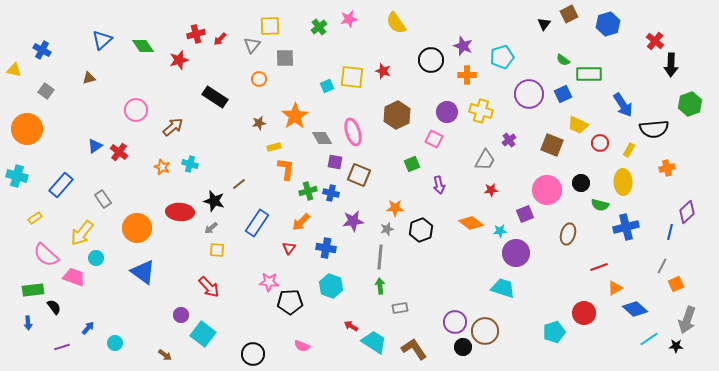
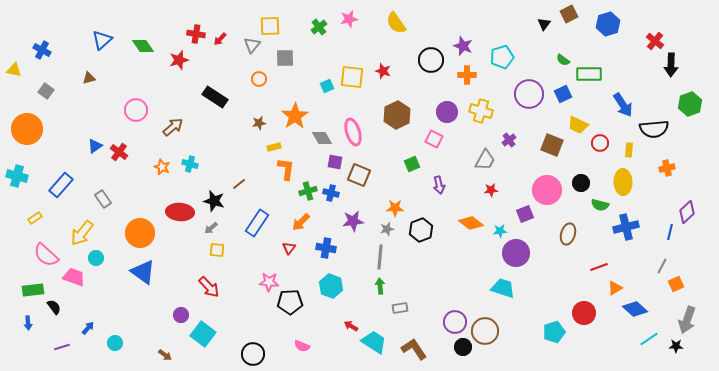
red cross at (196, 34): rotated 24 degrees clockwise
yellow rectangle at (629, 150): rotated 24 degrees counterclockwise
orange circle at (137, 228): moved 3 px right, 5 px down
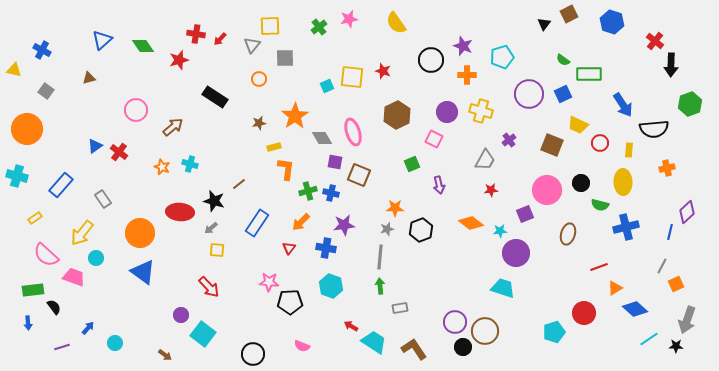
blue hexagon at (608, 24): moved 4 px right, 2 px up; rotated 25 degrees counterclockwise
purple star at (353, 221): moved 9 px left, 4 px down
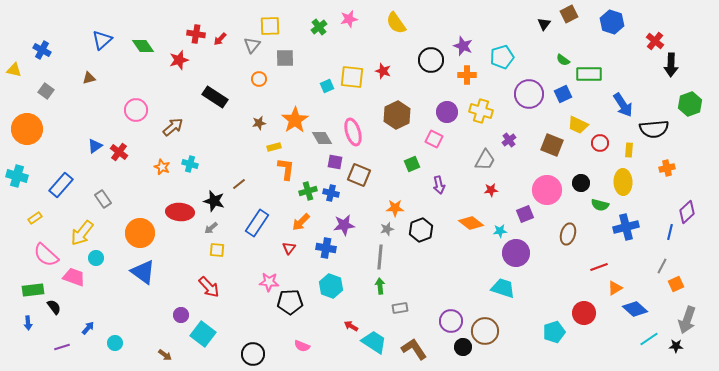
orange star at (295, 116): moved 4 px down
purple circle at (455, 322): moved 4 px left, 1 px up
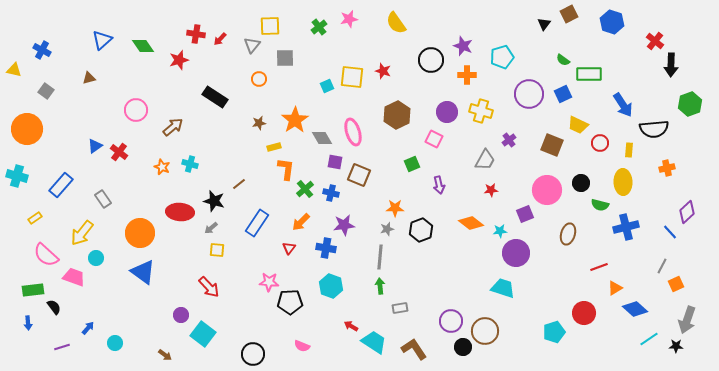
green cross at (308, 191): moved 3 px left, 2 px up; rotated 24 degrees counterclockwise
blue line at (670, 232): rotated 56 degrees counterclockwise
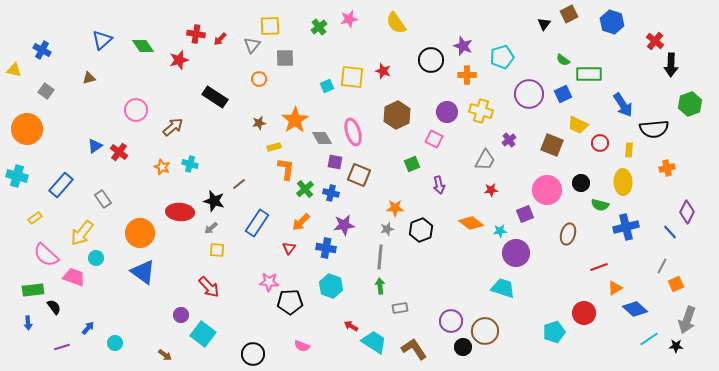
purple diamond at (687, 212): rotated 20 degrees counterclockwise
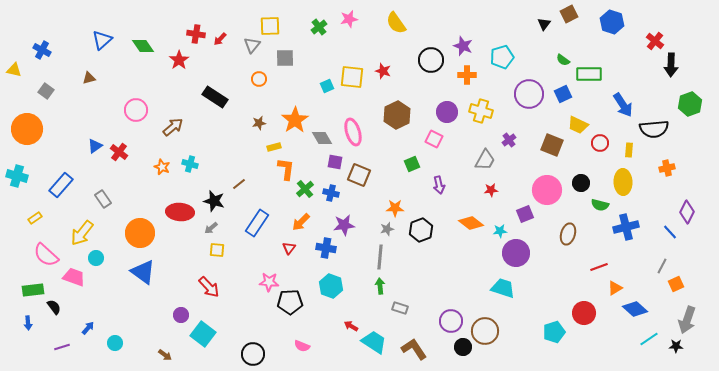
red star at (179, 60): rotated 18 degrees counterclockwise
gray rectangle at (400, 308): rotated 28 degrees clockwise
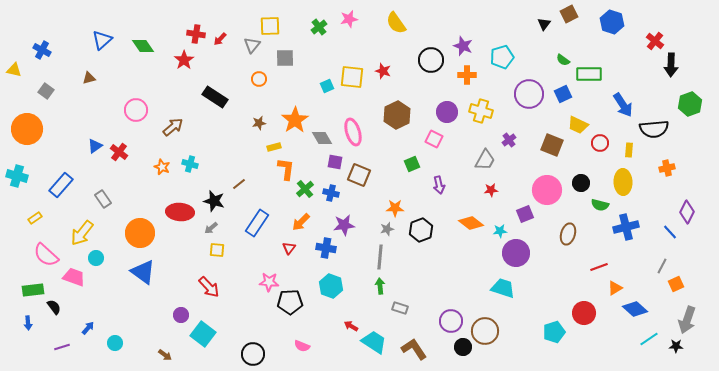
red star at (179, 60): moved 5 px right
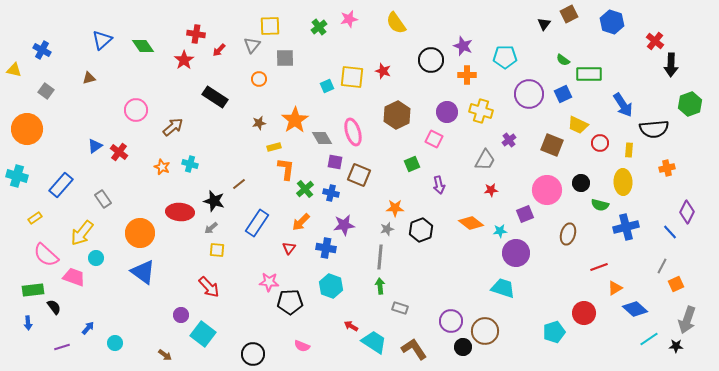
red arrow at (220, 39): moved 1 px left, 11 px down
cyan pentagon at (502, 57): moved 3 px right; rotated 15 degrees clockwise
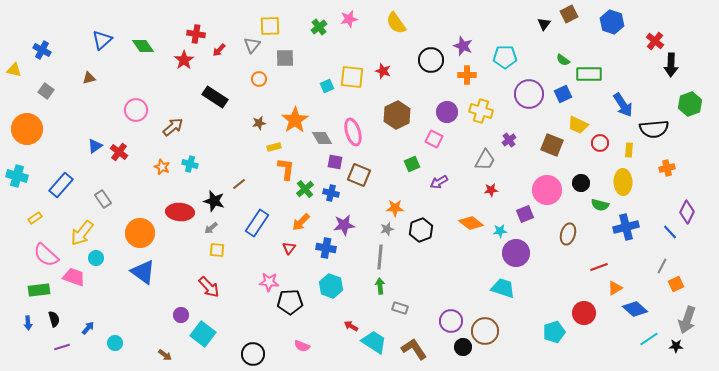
purple arrow at (439, 185): moved 3 px up; rotated 72 degrees clockwise
green rectangle at (33, 290): moved 6 px right
black semicircle at (54, 307): moved 12 px down; rotated 21 degrees clockwise
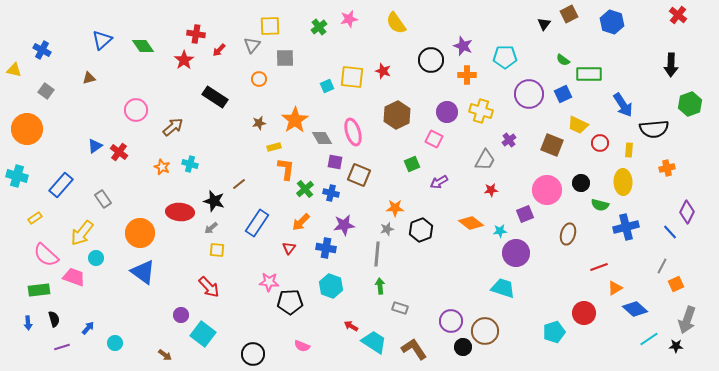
red cross at (655, 41): moved 23 px right, 26 px up
gray line at (380, 257): moved 3 px left, 3 px up
